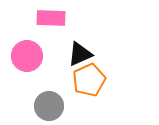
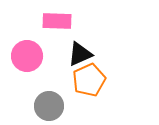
pink rectangle: moved 6 px right, 3 px down
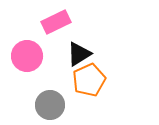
pink rectangle: moved 1 px left, 1 px down; rotated 28 degrees counterclockwise
black triangle: moved 1 px left; rotated 8 degrees counterclockwise
gray circle: moved 1 px right, 1 px up
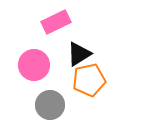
pink circle: moved 7 px right, 9 px down
orange pentagon: rotated 12 degrees clockwise
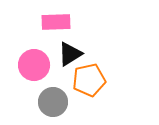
pink rectangle: rotated 24 degrees clockwise
black triangle: moved 9 px left
gray circle: moved 3 px right, 3 px up
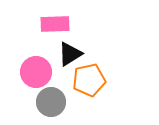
pink rectangle: moved 1 px left, 2 px down
pink circle: moved 2 px right, 7 px down
gray circle: moved 2 px left
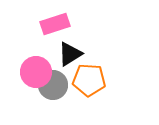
pink rectangle: rotated 16 degrees counterclockwise
orange pentagon: rotated 16 degrees clockwise
gray circle: moved 2 px right, 17 px up
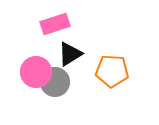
orange pentagon: moved 23 px right, 9 px up
gray circle: moved 2 px right, 3 px up
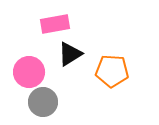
pink rectangle: rotated 8 degrees clockwise
pink circle: moved 7 px left
gray circle: moved 12 px left, 20 px down
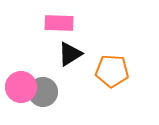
pink rectangle: moved 4 px right, 1 px up; rotated 12 degrees clockwise
pink circle: moved 8 px left, 15 px down
gray circle: moved 10 px up
